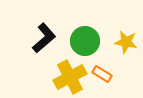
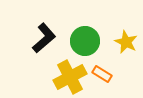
yellow star: rotated 15 degrees clockwise
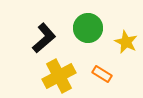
green circle: moved 3 px right, 13 px up
yellow cross: moved 11 px left, 1 px up
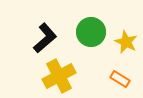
green circle: moved 3 px right, 4 px down
black L-shape: moved 1 px right
orange rectangle: moved 18 px right, 5 px down
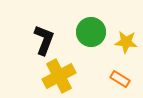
black L-shape: moved 1 px left, 2 px down; rotated 28 degrees counterclockwise
yellow star: rotated 20 degrees counterclockwise
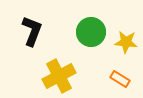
black L-shape: moved 12 px left, 9 px up
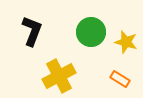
yellow star: rotated 10 degrees clockwise
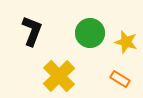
green circle: moved 1 px left, 1 px down
yellow cross: rotated 16 degrees counterclockwise
